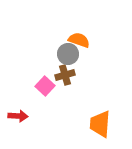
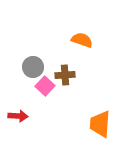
orange semicircle: moved 3 px right
gray circle: moved 35 px left, 13 px down
brown cross: rotated 12 degrees clockwise
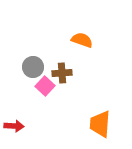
brown cross: moved 3 px left, 2 px up
red arrow: moved 4 px left, 10 px down
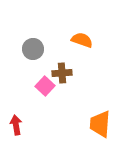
gray circle: moved 18 px up
red arrow: moved 2 px right, 1 px up; rotated 102 degrees counterclockwise
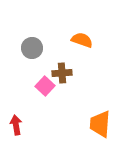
gray circle: moved 1 px left, 1 px up
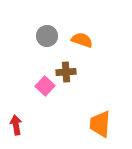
gray circle: moved 15 px right, 12 px up
brown cross: moved 4 px right, 1 px up
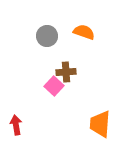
orange semicircle: moved 2 px right, 8 px up
pink square: moved 9 px right
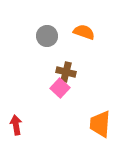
brown cross: rotated 18 degrees clockwise
pink square: moved 6 px right, 2 px down
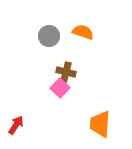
orange semicircle: moved 1 px left
gray circle: moved 2 px right
red arrow: rotated 42 degrees clockwise
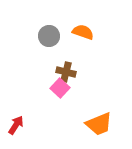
orange trapezoid: moved 1 px left; rotated 116 degrees counterclockwise
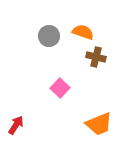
brown cross: moved 30 px right, 15 px up
